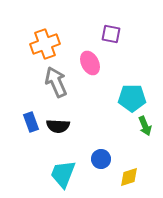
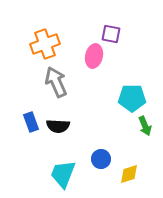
pink ellipse: moved 4 px right, 7 px up; rotated 40 degrees clockwise
yellow diamond: moved 3 px up
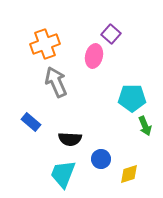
purple square: rotated 30 degrees clockwise
blue rectangle: rotated 30 degrees counterclockwise
black semicircle: moved 12 px right, 13 px down
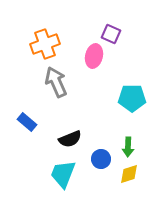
purple square: rotated 18 degrees counterclockwise
blue rectangle: moved 4 px left
green arrow: moved 17 px left, 21 px down; rotated 24 degrees clockwise
black semicircle: rotated 25 degrees counterclockwise
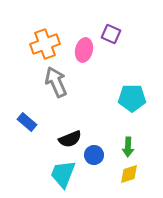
pink ellipse: moved 10 px left, 6 px up
blue circle: moved 7 px left, 4 px up
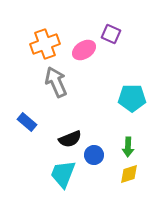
pink ellipse: rotated 45 degrees clockwise
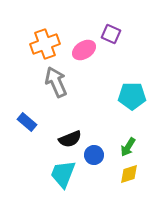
cyan pentagon: moved 2 px up
green arrow: rotated 30 degrees clockwise
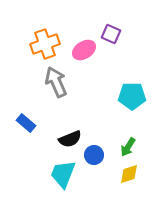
blue rectangle: moved 1 px left, 1 px down
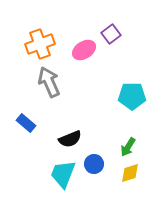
purple square: rotated 30 degrees clockwise
orange cross: moved 5 px left
gray arrow: moved 7 px left
blue circle: moved 9 px down
yellow diamond: moved 1 px right, 1 px up
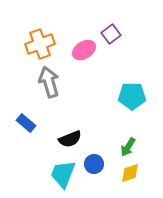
gray arrow: rotated 8 degrees clockwise
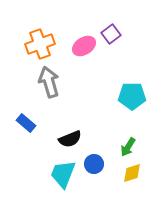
pink ellipse: moved 4 px up
yellow diamond: moved 2 px right
